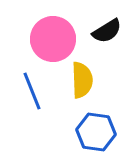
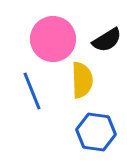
black semicircle: moved 9 px down
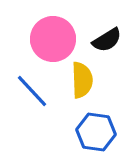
blue line: rotated 21 degrees counterclockwise
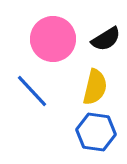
black semicircle: moved 1 px left, 1 px up
yellow semicircle: moved 13 px right, 7 px down; rotated 15 degrees clockwise
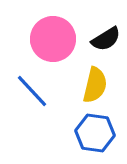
yellow semicircle: moved 2 px up
blue hexagon: moved 1 px left, 1 px down
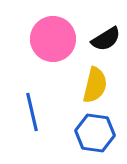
blue line: moved 21 px down; rotated 30 degrees clockwise
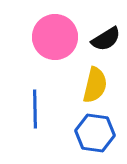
pink circle: moved 2 px right, 2 px up
blue line: moved 3 px right, 3 px up; rotated 12 degrees clockwise
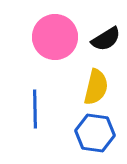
yellow semicircle: moved 1 px right, 2 px down
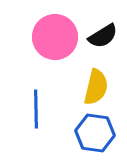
black semicircle: moved 3 px left, 3 px up
blue line: moved 1 px right
